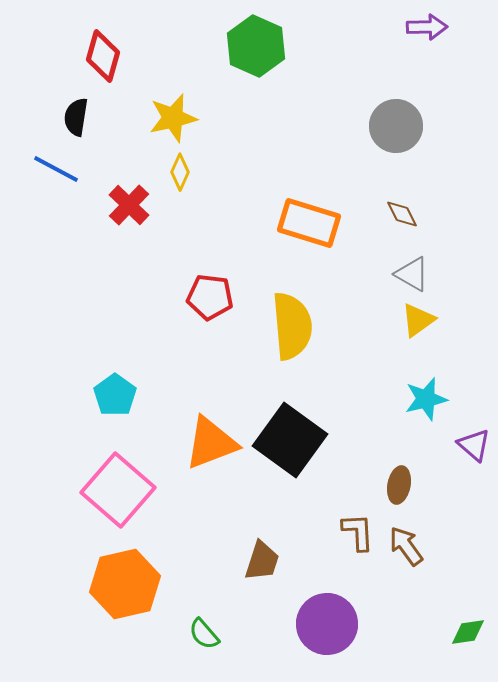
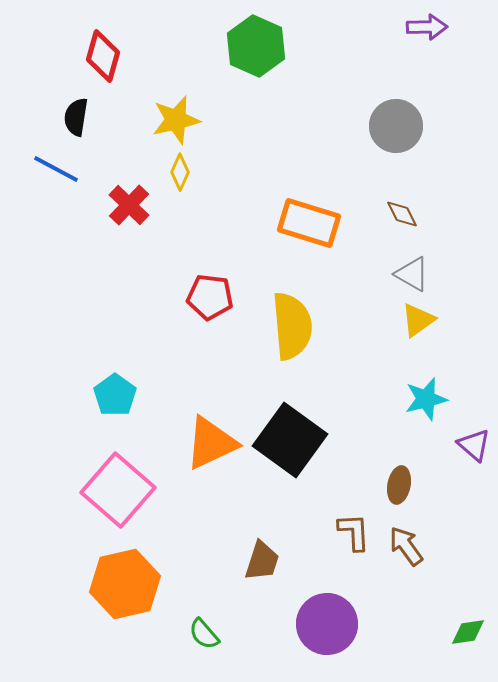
yellow star: moved 3 px right, 2 px down
orange triangle: rotated 4 degrees counterclockwise
brown L-shape: moved 4 px left
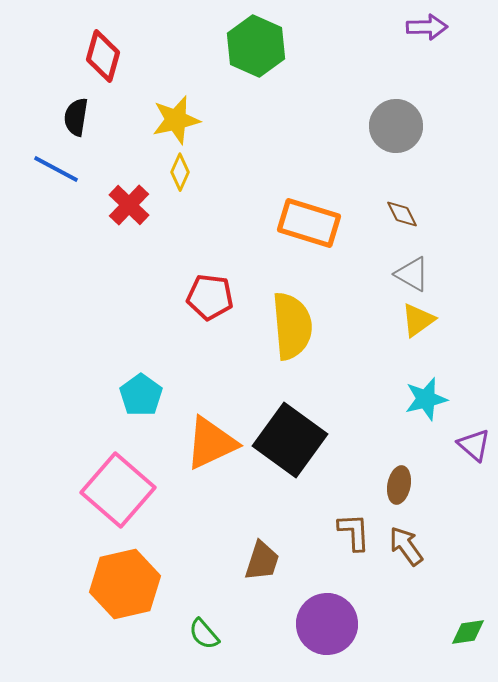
cyan pentagon: moved 26 px right
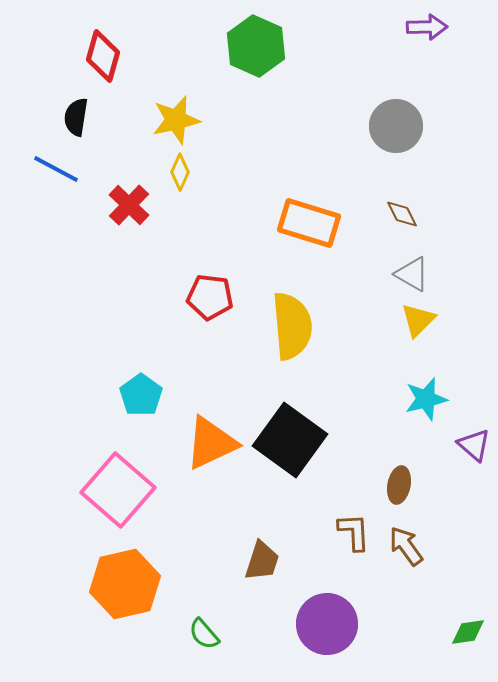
yellow triangle: rotated 9 degrees counterclockwise
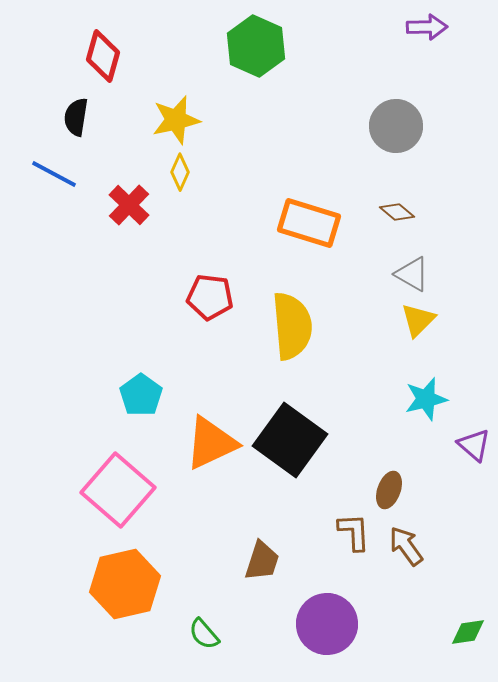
blue line: moved 2 px left, 5 px down
brown diamond: moved 5 px left, 2 px up; rotated 24 degrees counterclockwise
brown ellipse: moved 10 px left, 5 px down; rotated 9 degrees clockwise
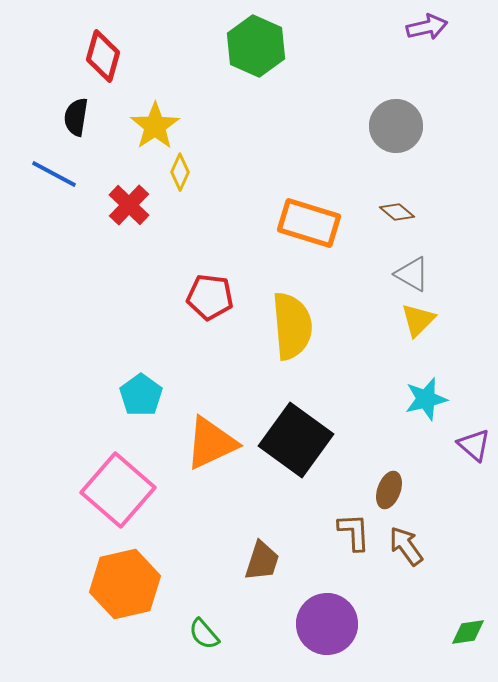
purple arrow: rotated 12 degrees counterclockwise
yellow star: moved 21 px left, 6 px down; rotated 21 degrees counterclockwise
black square: moved 6 px right
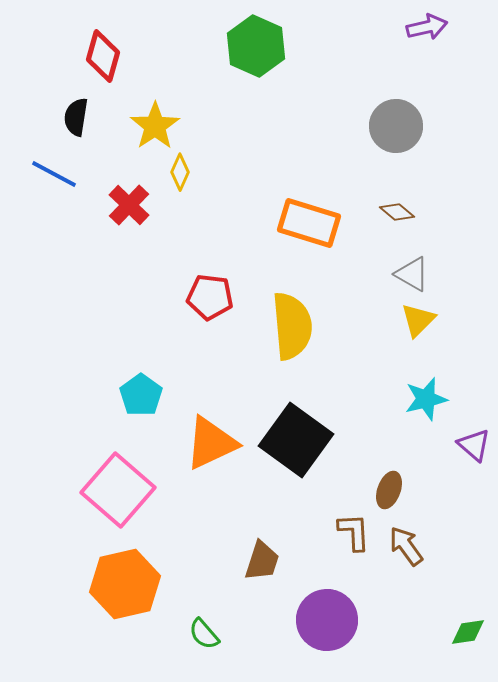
purple circle: moved 4 px up
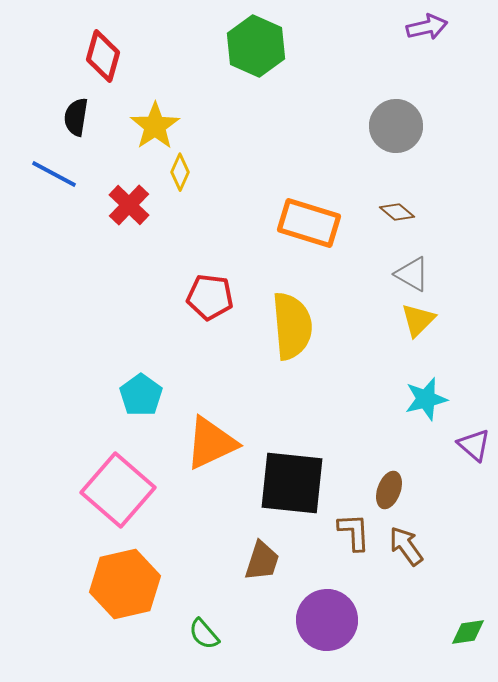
black square: moved 4 px left, 43 px down; rotated 30 degrees counterclockwise
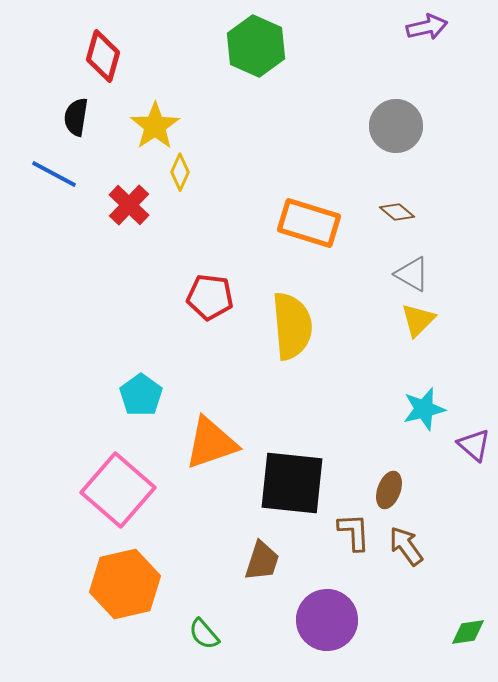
cyan star: moved 2 px left, 10 px down
orange triangle: rotated 6 degrees clockwise
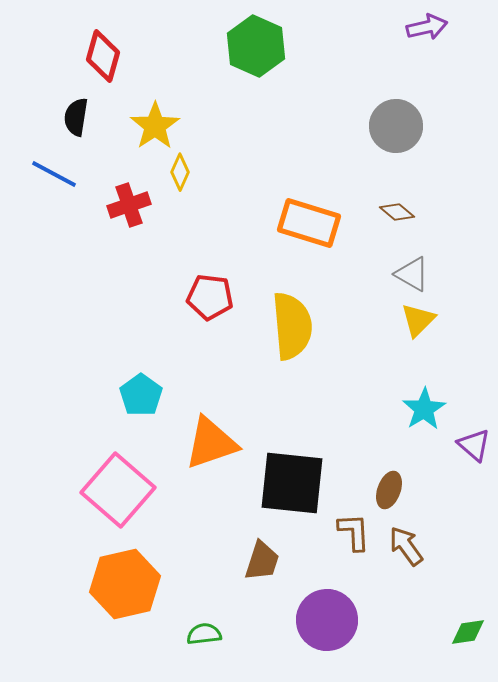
red cross: rotated 27 degrees clockwise
cyan star: rotated 18 degrees counterclockwise
green semicircle: rotated 124 degrees clockwise
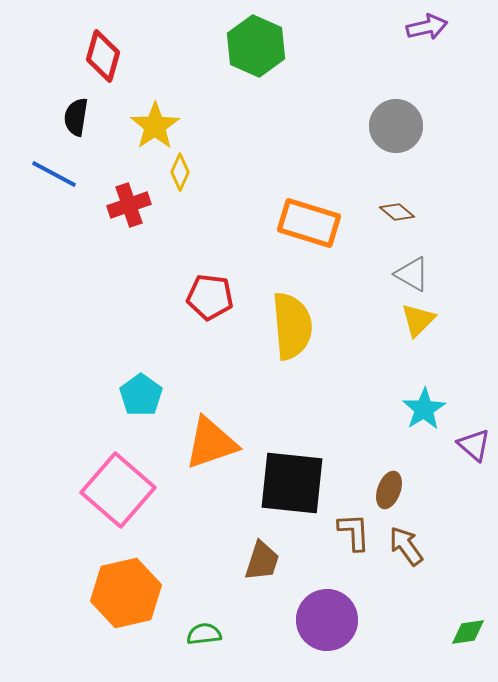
orange hexagon: moved 1 px right, 9 px down
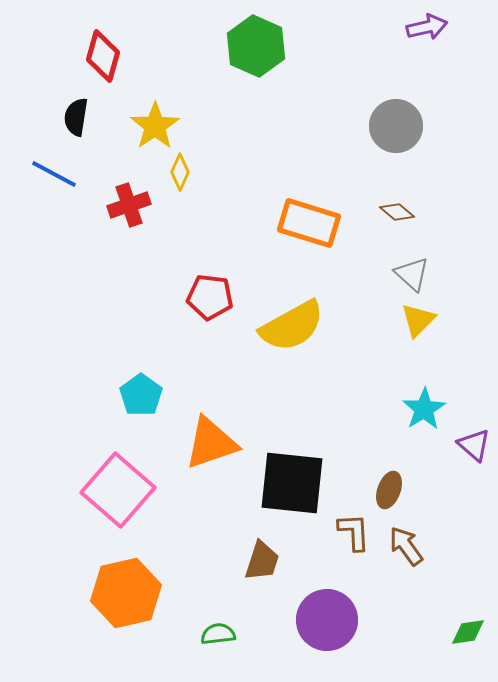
gray triangle: rotated 12 degrees clockwise
yellow semicircle: rotated 66 degrees clockwise
green semicircle: moved 14 px right
